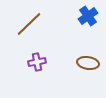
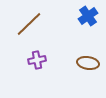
purple cross: moved 2 px up
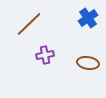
blue cross: moved 2 px down
purple cross: moved 8 px right, 5 px up
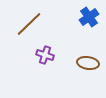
blue cross: moved 1 px right, 1 px up
purple cross: rotated 30 degrees clockwise
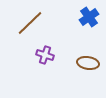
brown line: moved 1 px right, 1 px up
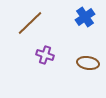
blue cross: moved 4 px left
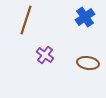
brown line: moved 4 px left, 3 px up; rotated 28 degrees counterclockwise
purple cross: rotated 18 degrees clockwise
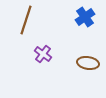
purple cross: moved 2 px left, 1 px up
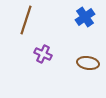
purple cross: rotated 12 degrees counterclockwise
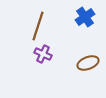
brown line: moved 12 px right, 6 px down
brown ellipse: rotated 30 degrees counterclockwise
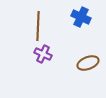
blue cross: moved 4 px left; rotated 30 degrees counterclockwise
brown line: rotated 16 degrees counterclockwise
